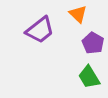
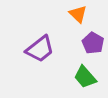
purple trapezoid: moved 19 px down
green trapezoid: moved 4 px left; rotated 10 degrees counterclockwise
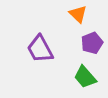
purple pentagon: moved 1 px left; rotated 20 degrees clockwise
purple trapezoid: rotated 100 degrees clockwise
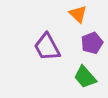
purple trapezoid: moved 7 px right, 2 px up
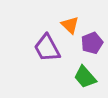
orange triangle: moved 8 px left, 11 px down
purple trapezoid: moved 1 px down
